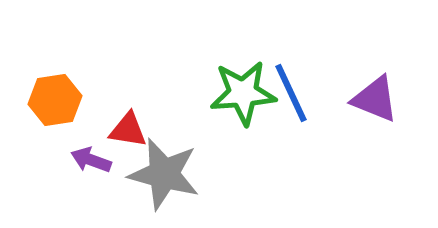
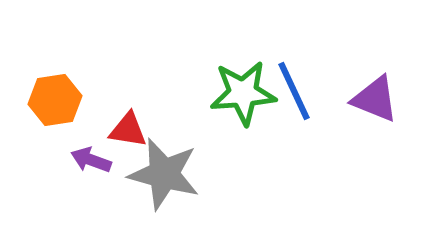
blue line: moved 3 px right, 2 px up
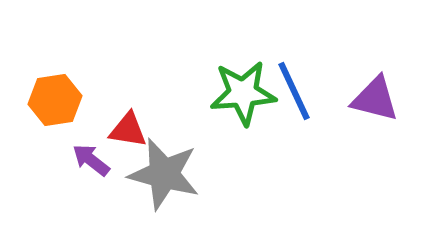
purple triangle: rotated 8 degrees counterclockwise
purple arrow: rotated 18 degrees clockwise
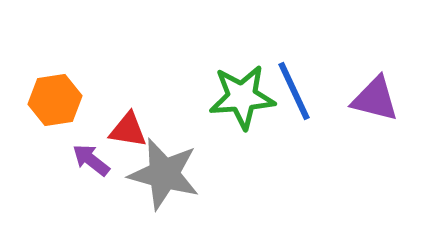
green star: moved 1 px left, 4 px down
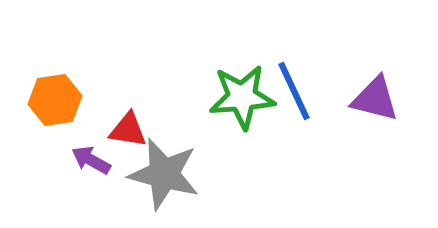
purple arrow: rotated 9 degrees counterclockwise
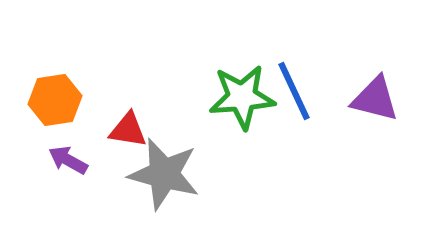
purple arrow: moved 23 px left
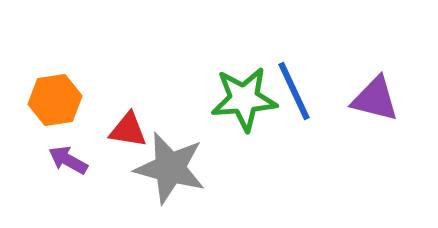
green star: moved 2 px right, 2 px down
gray star: moved 6 px right, 6 px up
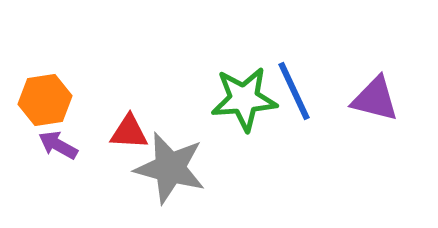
orange hexagon: moved 10 px left
red triangle: moved 1 px right, 2 px down; rotated 6 degrees counterclockwise
purple arrow: moved 10 px left, 15 px up
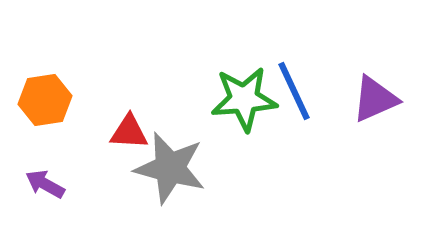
purple triangle: rotated 38 degrees counterclockwise
purple arrow: moved 13 px left, 39 px down
